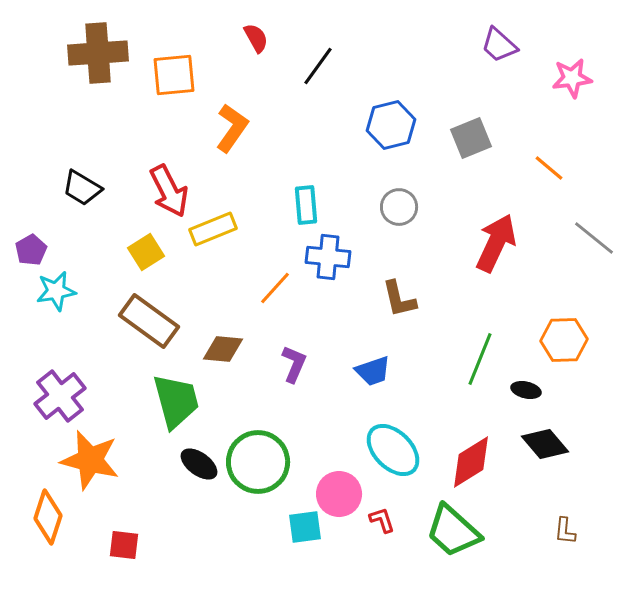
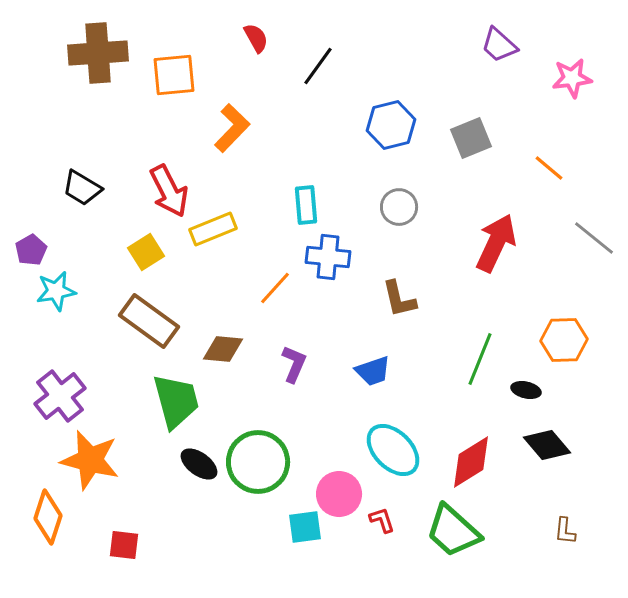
orange L-shape at (232, 128): rotated 9 degrees clockwise
black diamond at (545, 444): moved 2 px right, 1 px down
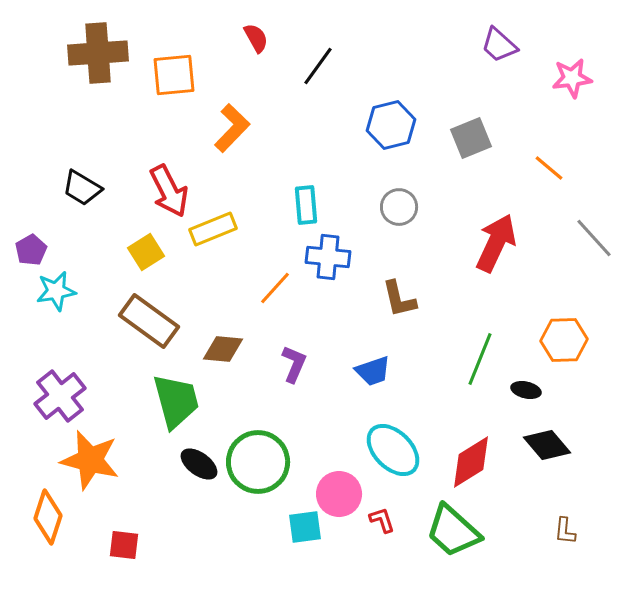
gray line at (594, 238): rotated 9 degrees clockwise
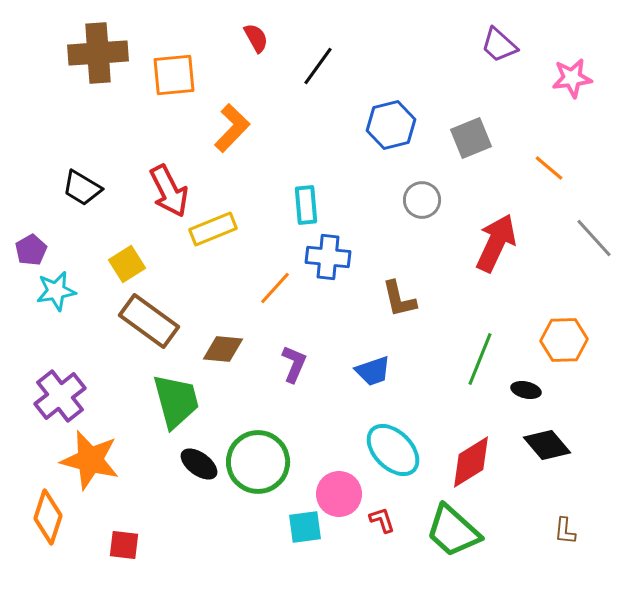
gray circle at (399, 207): moved 23 px right, 7 px up
yellow square at (146, 252): moved 19 px left, 12 px down
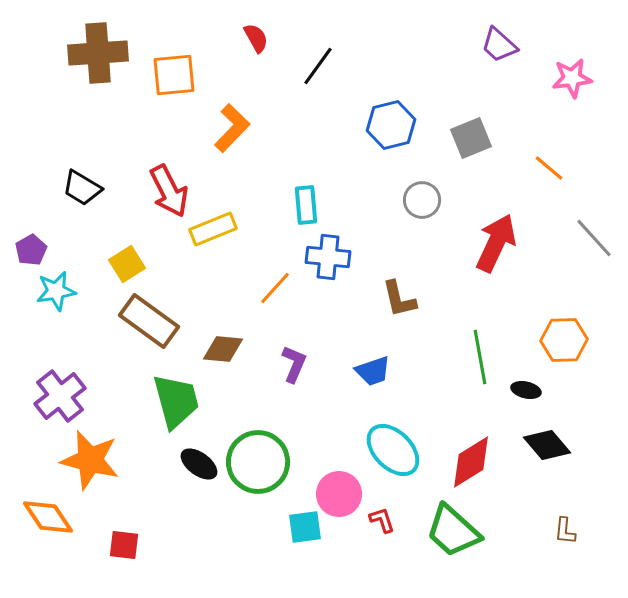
green line at (480, 359): moved 2 px up; rotated 32 degrees counterclockwise
orange diamond at (48, 517): rotated 52 degrees counterclockwise
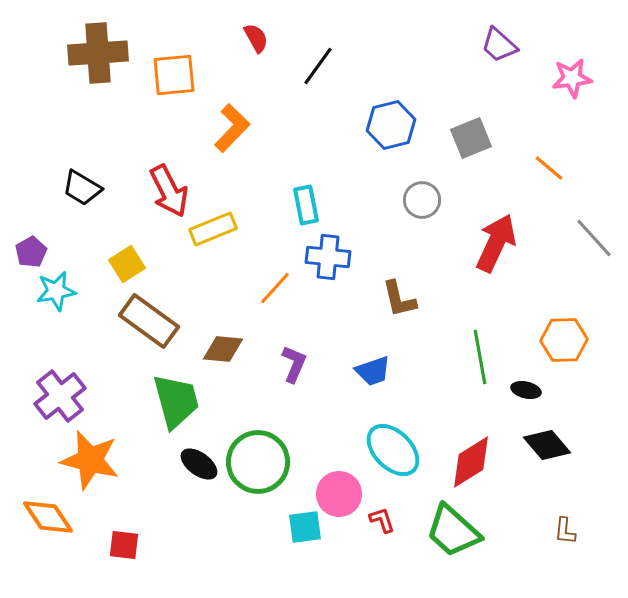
cyan rectangle at (306, 205): rotated 6 degrees counterclockwise
purple pentagon at (31, 250): moved 2 px down
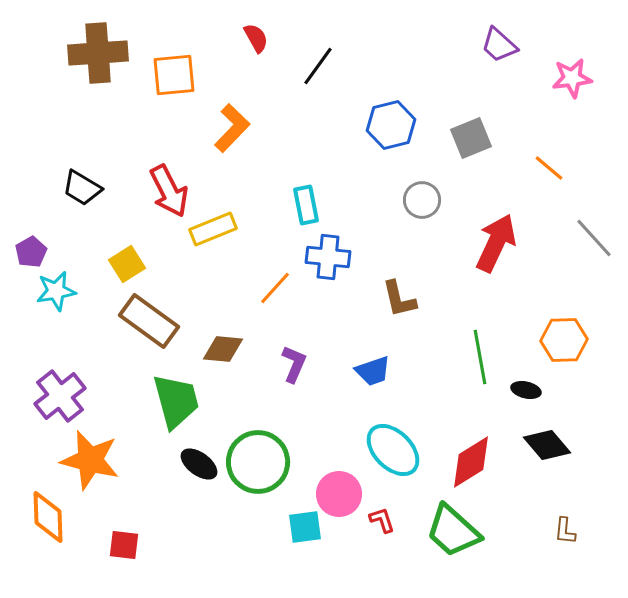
orange diamond at (48, 517): rotated 32 degrees clockwise
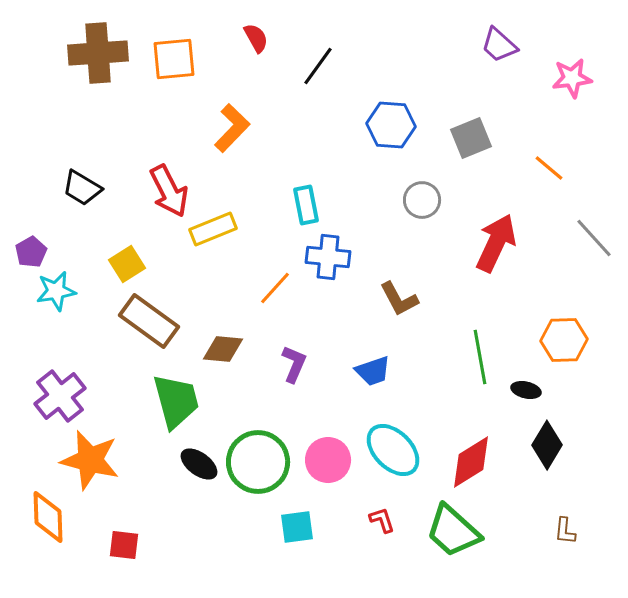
orange square at (174, 75): moved 16 px up
blue hexagon at (391, 125): rotated 18 degrees clockwise
brown L-shape at (399, 299): rotated 15 degrees counterclockwise
black diamond at (547, 445): rotated 72 degrees clockwise
pink circle at (339, 494): moved 11 px left, 34 px up
cyan square at (305, 527): moved 8 px left
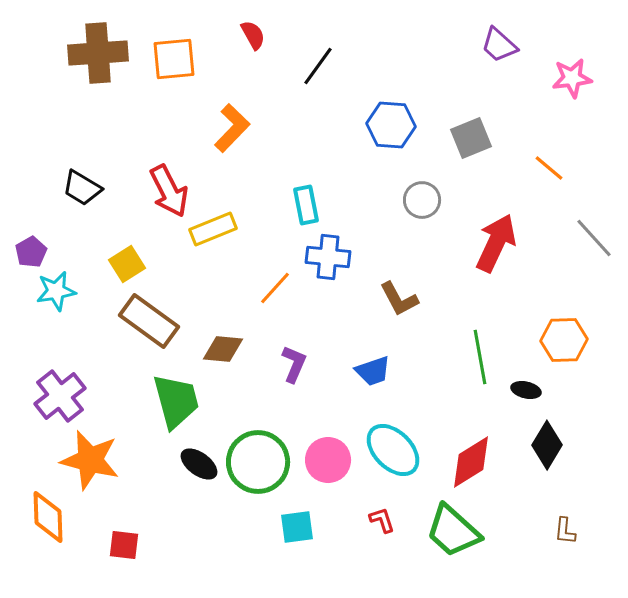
red semicircle at (256, 38): moved 3 px left, 3 px up
